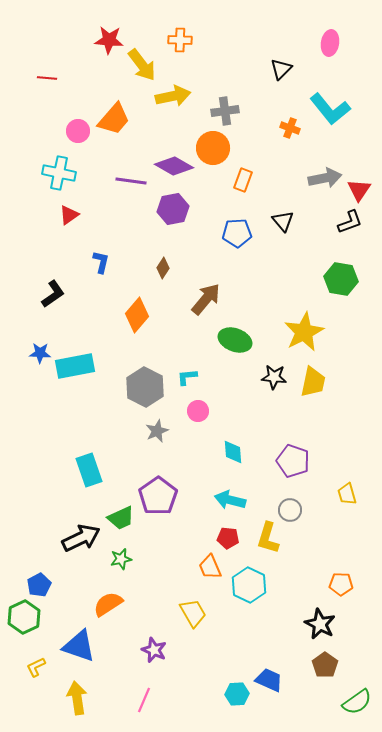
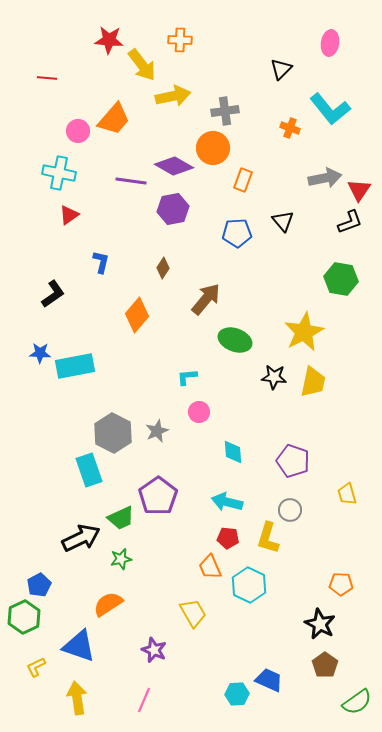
gray hexagon at (145, 387): moved 32 px left, 46 px down
pink circle at (198, 411): moved 1 px right, 1 px down
cyan arrow at (230, 500): moved 3 px left, 2 px down
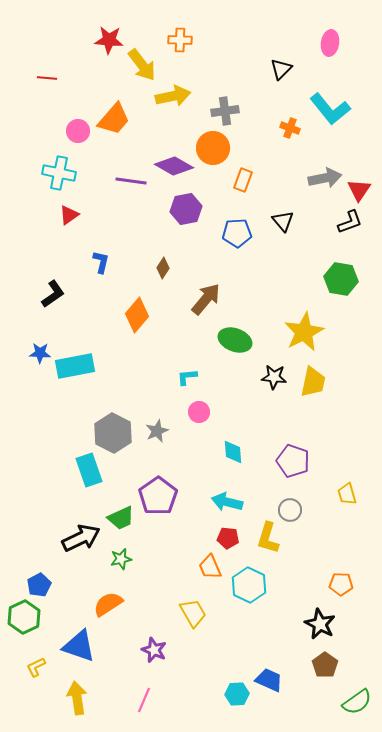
purple hexagon at (173, 209): moved 13 px right
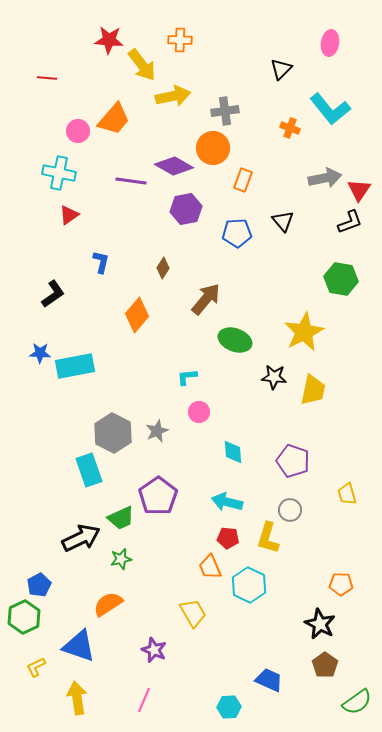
yellow trapezoid at (313, 382): moved 8 px down
cyan hexagon at (237, 694): moved 8 px left, 13 px down
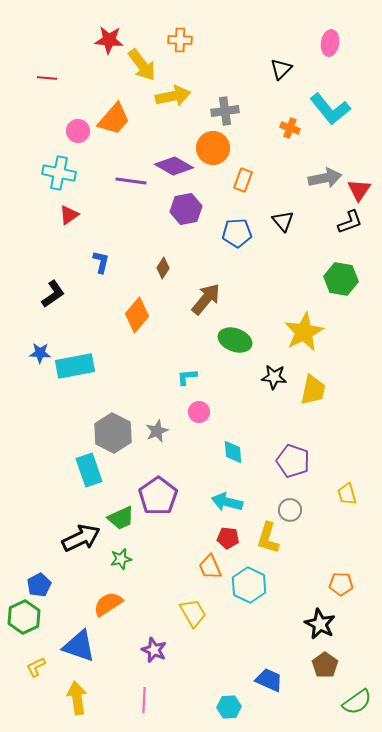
pink line at (144, 700): rotated 20 degrees counterclockwise
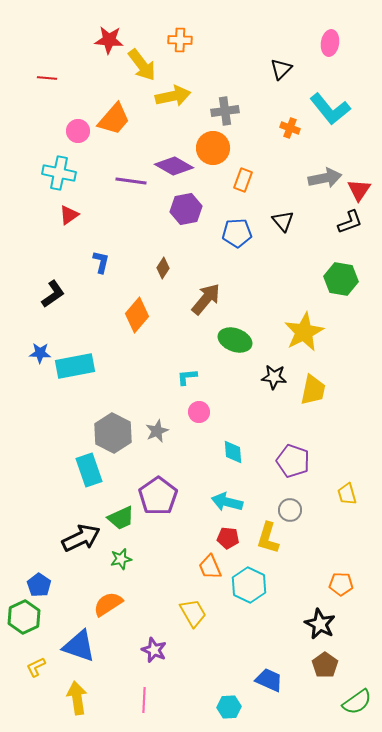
blue pentagon at (39, 585): rotated 10 degrees counterclockwise
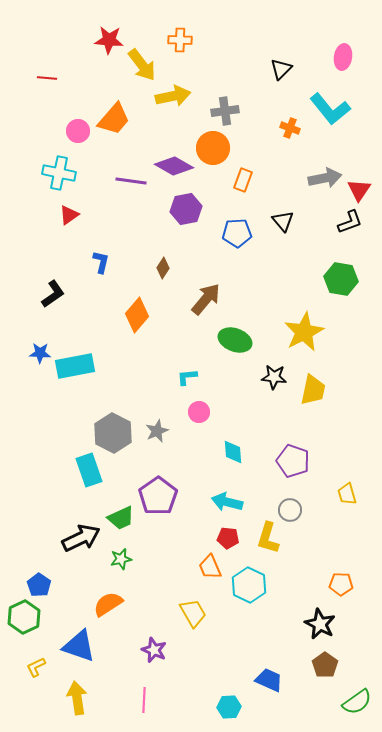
pink ellipse at (330, 43): moved 13 px right, 14 px down
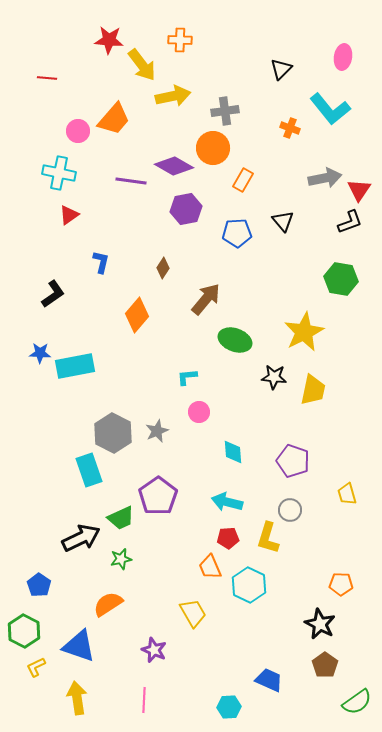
orange rectangle at (243, 180): rotated 10 degrees clockwise
red pentagon at (228, 538): rotated 10 degrees counterclockwise
green hexagon at (24, 617): moved 14 px down; rotated 8 degrees counterclockwise
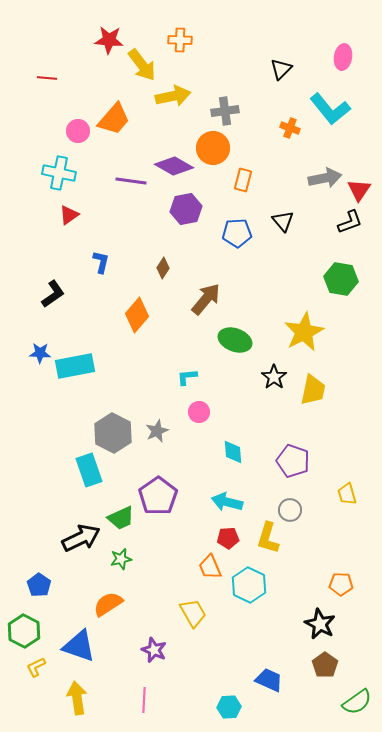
orange rectangle at (243, 180): rotated 15 degrees counterclockwise
black star at (274, 377): rotated 30 degrees clockwise
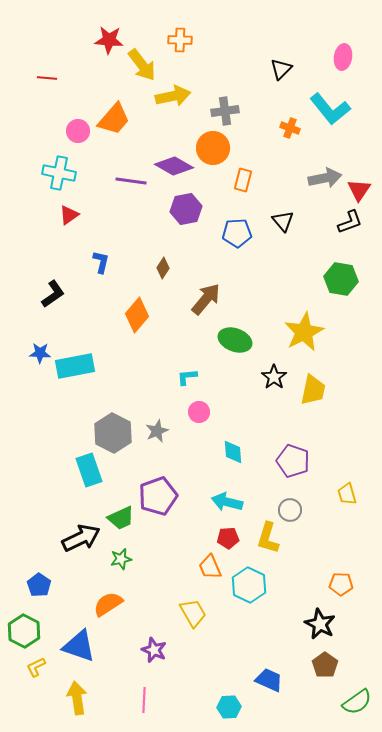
purple pentagon at (158, 496): rotated 15 degrees clockwise
